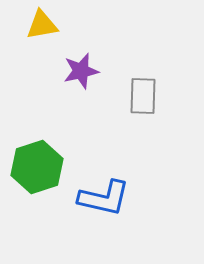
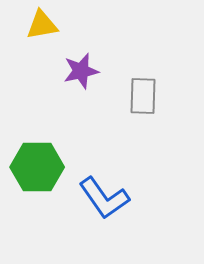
green hexagon: rotated 18 degrees clockwise
blue L-shape: rotated 42 degrees clockwise
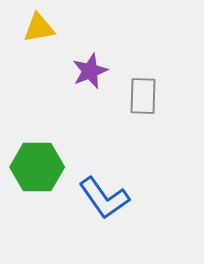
yellow triangle: moved 3 px left, 3 px down
purple star: moved 9 px right; rotated 9 degrees counterclockwise
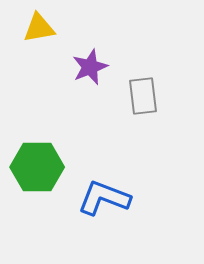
purple star: moved 4 px up
gray rectangle: rotated 9 degrees counterclockwise
blue L-shape: rotated 146 degrees clockwise
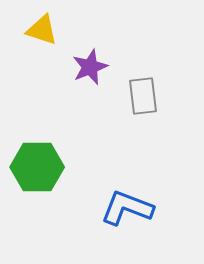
yellow triangle: moved 3 px right, 2 px down; rotated 28 degrees clockwise
blue L-shape: moved 23 px right, 10 px down
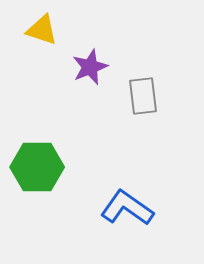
blue L-shape: rotated 14 degrees clockwise
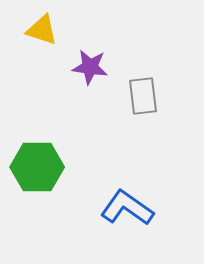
purple star: rotated 30 degrees clockwise
